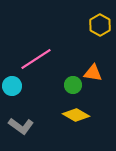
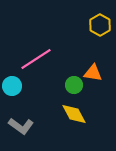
green circle: moved 1 px right
yellow diamond: moved 2 px left, 1 px up; rotated 32 degrees clockwise
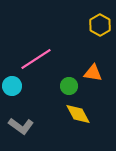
green circle: moved 5 px left, 1 px down
yellow diamond: moved 4 px right
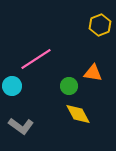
yellow hexagon: rotated 10 degrees clockwise
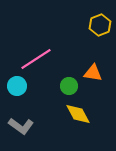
cyan circle: moved 5 px right
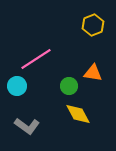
yellow hexagon: moved 7 px left
gray L-shape: moved 6 px right
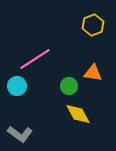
pink line: moved 1 px left
gray L-shape: moved 7 px left, 8 px down
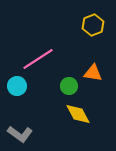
pink line: moved 3 px right
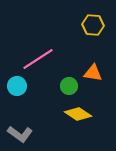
yellow hexagon: rotated 25 degrees clockwise
yellow diamond: rotated 28 degrees counterclockwise
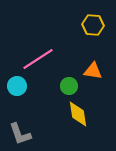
orange triangle: moved 2 px up
yellow diamond: rotated 48 degrees clockwise
gray L-shape: rotated 35 degrees clockwise
